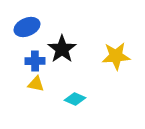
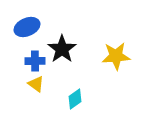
yellow triangle: rotated 24 degrees clockwise
cyan diamond: rotated 60 degrees counterclockwise
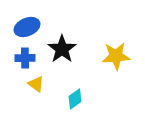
blue cross: moved 10 px left, 3 px up
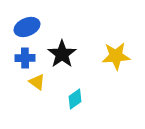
black star: moved 5 px down
yellow triangle: moved 1 px right, 2 px up
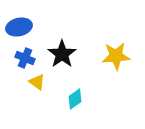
blue ellipse: moved 8 px left; rotated 10 degrees clockwise
blue cross: rotated 24 degrees clockwise
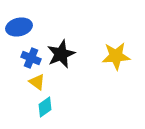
black star: moved 1 px left; rotated 12 degrees clockwise
blue cross: moved 6 px right
cyan diamond: moved 30 px left, 8 px down
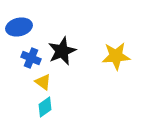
black star: moved 1 px right, 3 px up
yellow triangle: moved 6 px right
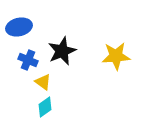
blue cross: moved 3 px left, 2 px down
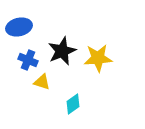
yellow star: moved 18 px left, 2 px down
yellow triangle: moved 1 px left; rotated 18 degrees counterclockwise
cyan diamond: moved 28 px right, 3 px up
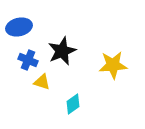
yellow star: moved 15 px right, 7 px down
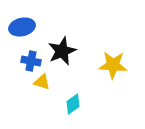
blue ellipse: moved 3 px right
blue cross: moved 3 px right, 1 px down; rotated 12 degrees counterclockwise
yellow star: rotated 8 degrees clockwise
